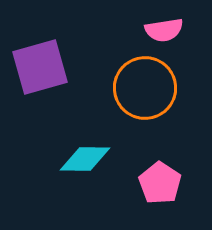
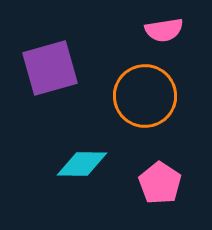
purple square: moved 10 px right, 1 px down
orange circle: moved 8 px down
cyan diamond: moved 3 px left, 5 px down
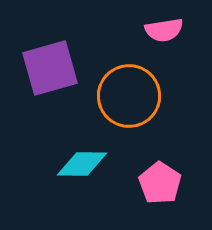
orange circle: moved 16 px left
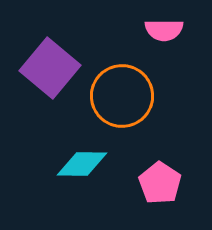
pink semicircle: rotated 9 degrees clockwise
purple square: rotated 34 degrees counterclockwise
orange circle: moved 7 px left
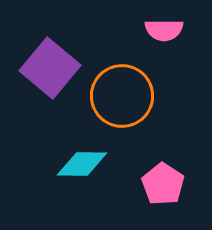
pink pentagon: moved 3 px right, 1 px down
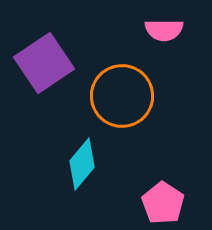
purple square: moved 6 px left, 5 px up; rotated 16 degrees clockwise
cyan diamond: rotated 51 degrees counterclockwise
pink pentagon: moved 19 px down
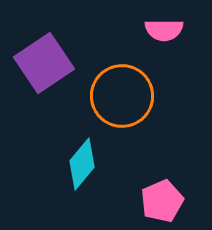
pink pentagon: moved 1 px left, 2 px up; rotated 15 degrees clockwise
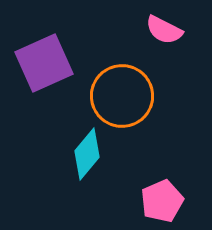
pink semicircle: rotated 27 degrees clockwise
purple square: rotated 10 degrees clockwise
cyan diamond: moved 5 px right, 10 px up
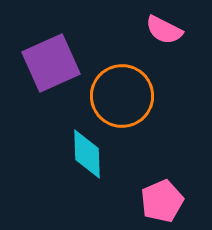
purple square: moved 7 px right
cyan diamond: rotated 42 degrees counterclockwise
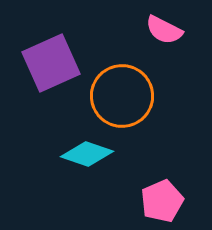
cyan diamond: rotated 69 degrees counterclockwise
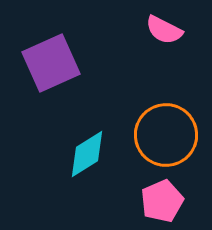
orange circle: moved 44 px right, 39 px down
cyan diamond: rotated 51 degrees counterclockwise
